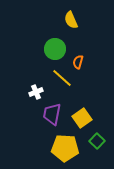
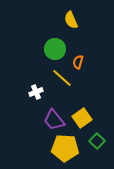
purple trapezoid: moved 2 px right, 6 px down; rotated 50 degrees counterclockwise
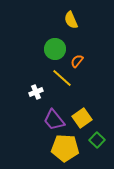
orange semicircle: moved 1 px left, 1 px up; rotated 24 degrees clockwise
green square: moved 1 px up
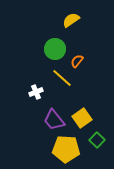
yellow semicircle: rotated 78 degrees clockwise
yellow pentagon: moved 1 px right, 1 px down
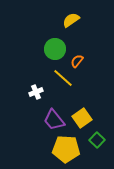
yellow line: moved 1 px right
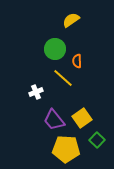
orange semicircle: rotated 40 degrees counterclockwise
